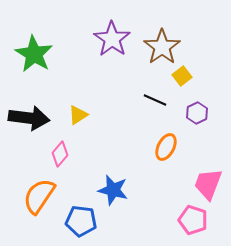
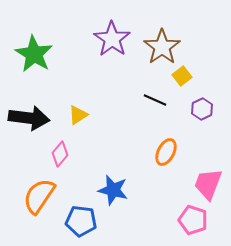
purple hexagon: moved 5 px right, 4 px up
orange ellipse: moved 5 px down
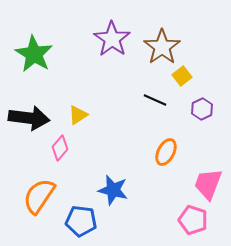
pink diamond: moved 6 px up
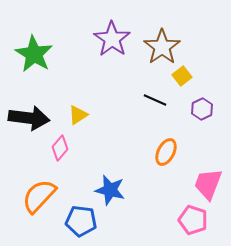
blue star: moved 3 px left
orange semicircle: rotated 9 degrees clockwise
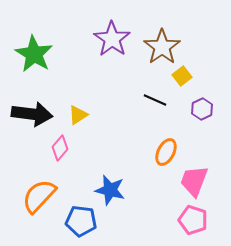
black arrow: moved 3 px right, 4 px up
pink trapezoid: moved 14 px left, 3 px up
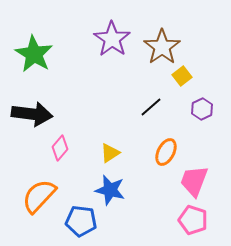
black line: moved 4 px left, 7 px down; rotated 65 degrees counterclockwise
yellow triangle: moved 32 px right, 38 px down
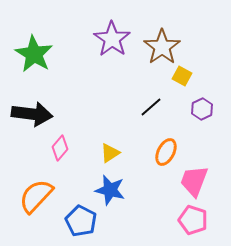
yellow square: rotated 24 degrees counterclockwise
orange semicircle: moved 3 px left
blue pentagon: rotated 20 degrees clockwise
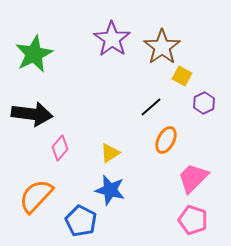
green star: rotated 15 degrees clockwise
purple hexagon: moved 2 px right, 6 px up
orange ellipse: moved 12 px up
pink trapezoid: moved 1 px left, 3 px up; rotated 24 degrees clockwise
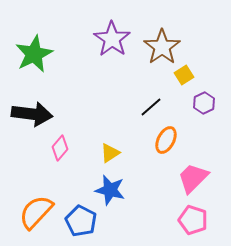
yellow square: moved 2 px right, 1 px up; rotated 30 degrees clockwise
orange semicircle: moved 16 px down
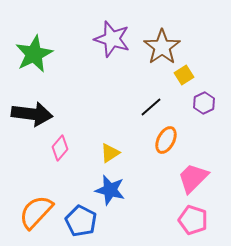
purple star: rotated 18 degrees counterclockwise
